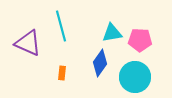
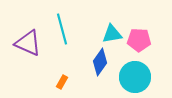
cyan line: moved 1 px right, 3 px down
cyan triangle: moved 1 px down
pink pentagon: moved 1 px left
blue diamond: moved 1 px up
orange rectangle: moved 9 px down; rotated 24 degrees clockwise
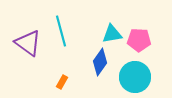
cyan line: moved 1 px left, 2 px down
purple triangle: rotated 12 degrees clockwise
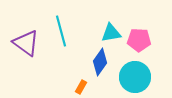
cyan triangle: moved 1 px left, 1 px up
purple triangle: moved 2 px left
orange rectangle: moved 19 px right, 5 px down
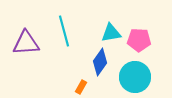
cyan line: moved 3 px right
purple triangle: rotated 40 degrees counterclockwise
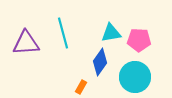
cyan line: moved 1 px left, 2 px down
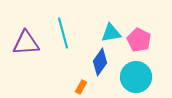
pink pentagon: rotated 25 degrees clockwise
cyan circle: moved 1 px right
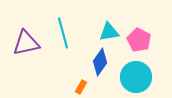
cyan triangle: moved 2 px left, 1 px up
purple triangle: rotated 8 degrees counterclockwise
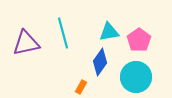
pink pentagon: rotated 10 degrees clockwise
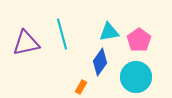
cyan line: moved 1 px left, 1 px down
